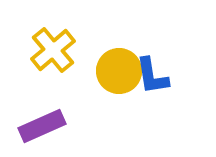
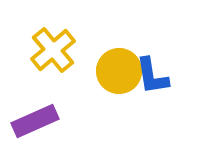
purple rectangle: moved 7 px left, 5 px up
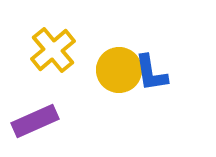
yellow circle: moved 1 px up
blue L-shape: moved 1 px left, 3 px up
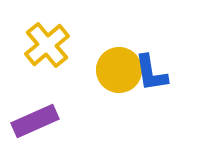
yellow cross: moved 6 px left, 5 px up
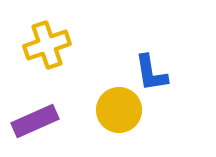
yellow cross: rotated 21 degrees clockwise
yellow circle: moved 40 px down
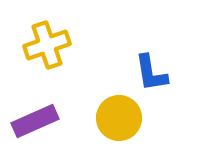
yellow circle: moved 8 px down
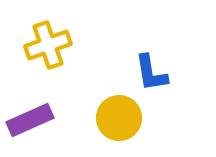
yellow cross: moved 1 px right
purple rectangle: moved 5 px left, 1 px up
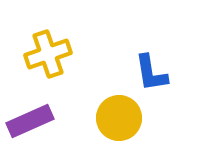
yellow cross: moved 9 px down
purple rectangle: moved 1 px down
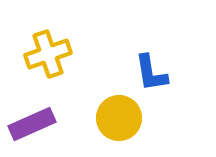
purple rectangle: moved 2 px right, 3 px down
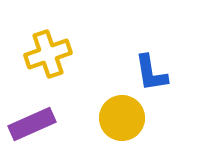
yellow circle: moved 3 px right
